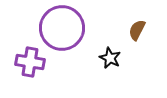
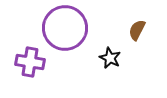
purple circle: moved 3 px right
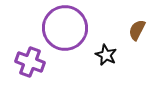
black star: moved 4 px left, 3 px up
purple cross: rotated 12 degrees clockwise
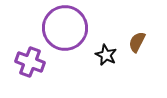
brown semicircle: moved 12 px down
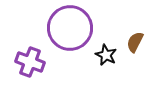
purple circle: moved 5 px right
brown semicircle: moved 2 px left
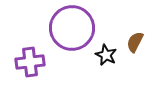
purple circle: moved 2 px right
purple cross: rotated 28 degrees counterclockwise
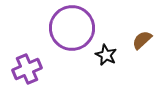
brown semicircle: moved 7 px right, 2 px up; rotated 20 degrees clockwise
purple cross: moved 3 px left, 7 px down; rotated 16 degrees counterclockwise
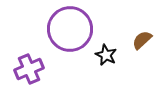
purple circle: moved 2 px left, 1 px down
purple cross: moved 2 px right
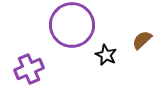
purple circle: moved 2 px right, 4 px up
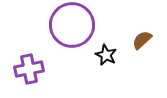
purple cross: rotated 12 degrees clockwise
